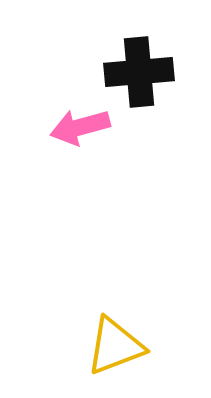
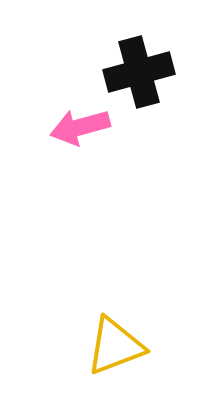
black cross: rotated 10 degrees counterclockwise
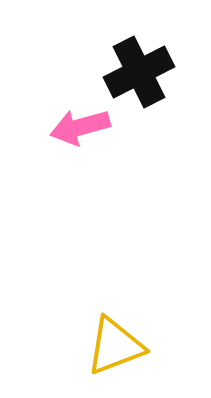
black cross: rotated 12 degrees counterclockwise
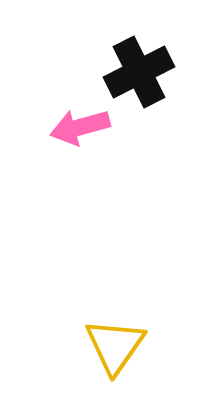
yellow triangle: rotated 34 degrees counterclockwise
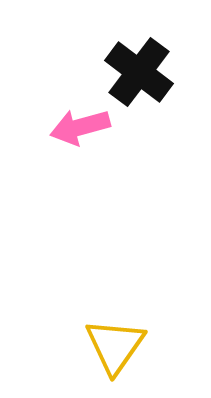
black cross: rotated 26 degrees counterclockwise
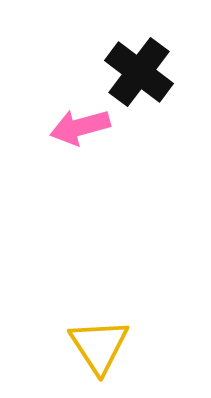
yellow triangle: moved 16 px left; rotated 8 degrees counterclockwise
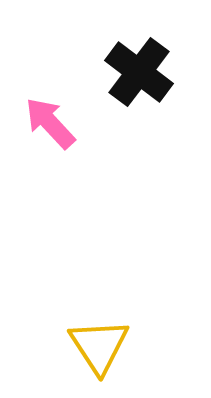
pink arrow: moved 30 px left, 4 px up; rotated 62 degrees clockwise
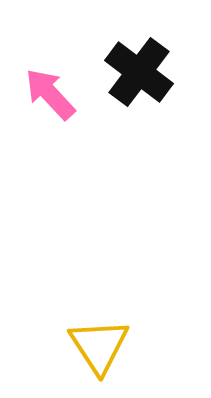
pink arrow: moved 29 px up
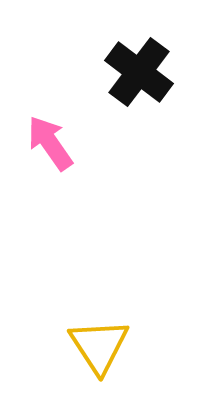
pink arrow: moved 49 px down; rotated 8 degrees clockwise
